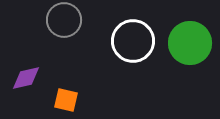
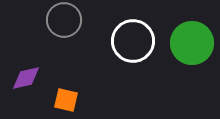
green circle: moved 2 px right
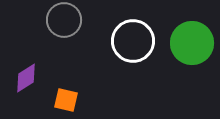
purple diamond: rotated 20 degrees counterclockwise
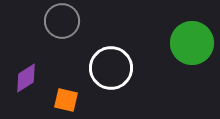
gray circle: moved 2 px left, 1 px down
white circle: moved 22 px left, 27 px down
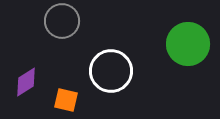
green circle: moved 4 px left, 1 px down
white circle: moved 3 px down
purple diamond: moved 4 px down
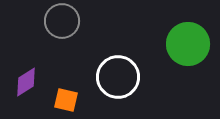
white circle: moved 7 px right, 6 px down
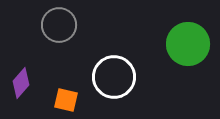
gray circle: moved 3 px left, 4 px down
white circle: moved 4 px left
purple diamond: moved 5 px left, 1 px down; rotated 16 degrees counterclockwise
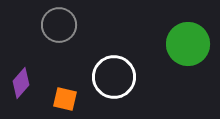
orange square: moved 1 px left, 1 px up
